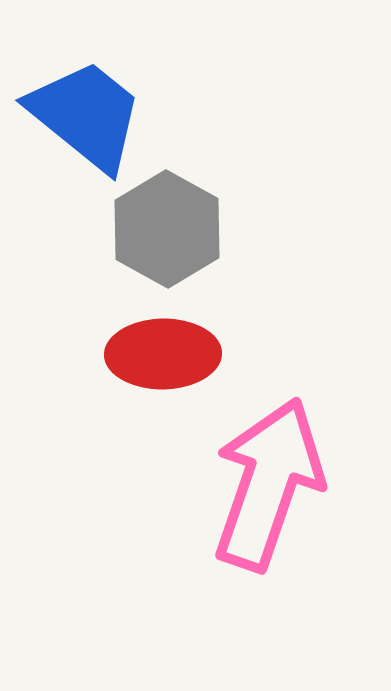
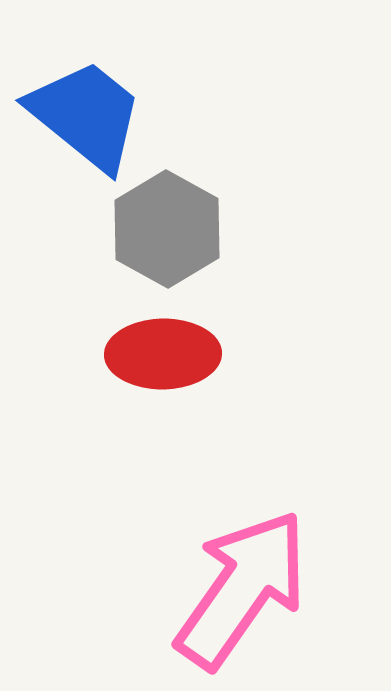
pink arrow: moved 26 px left, 105 px down; rotated 16 degrees clockwise
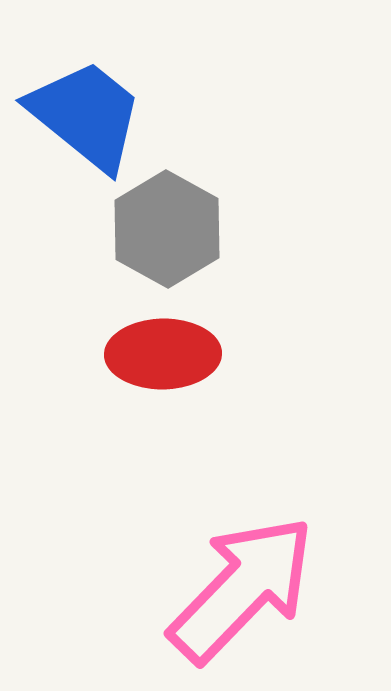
pink arrow: rotated 9 degrees clockwise
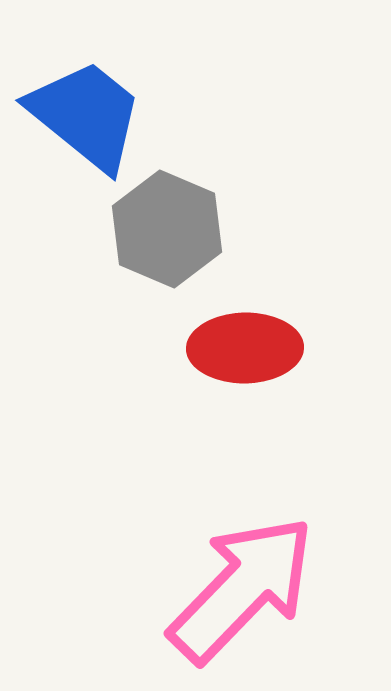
gray hexagon: rotated 6 degrees counterclockwise
red ellipse: moved 82 px right, 6 px up
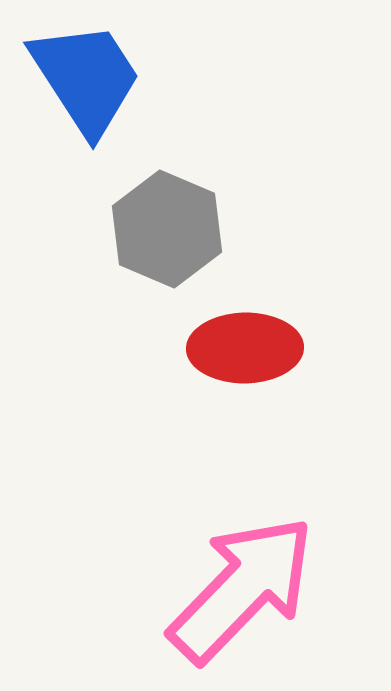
blue trapezoid: moved 37 px up; rotated 18 degrees clockwise
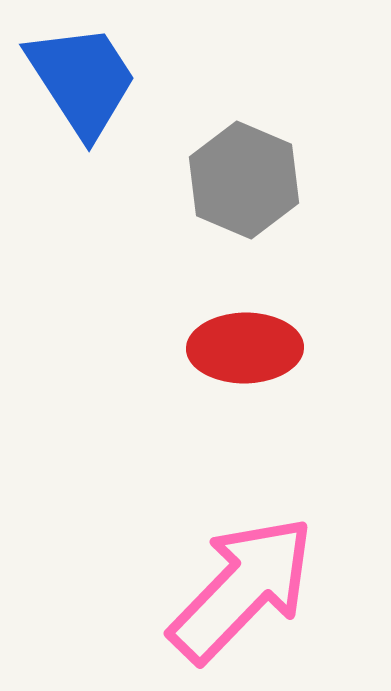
blue trapezoid: moved 4 px left, 2 px down
gray hexagon: moved 77 px right, 49 px up
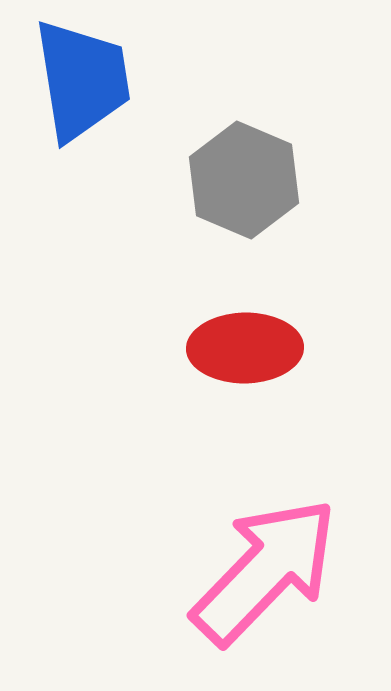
blue trapezoid: rotated 24 degrees clockwise
pink arrow: moved 23 px right, 18 px up
